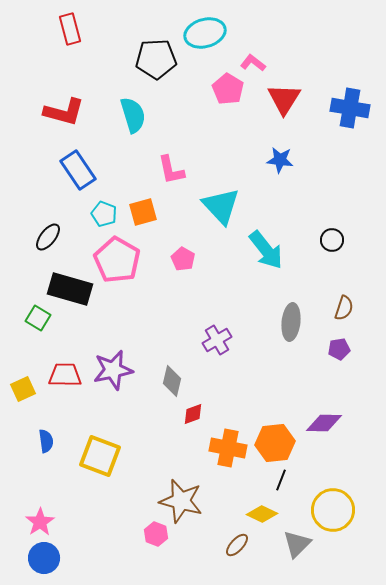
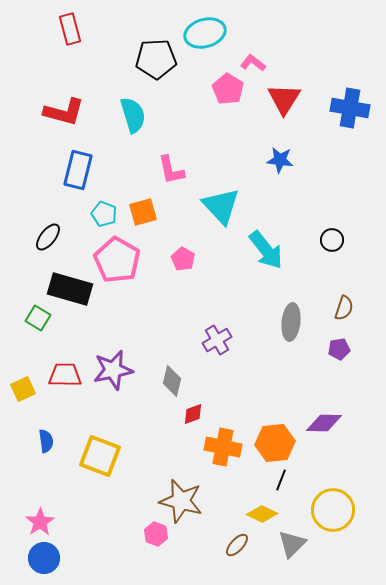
blue rectangle at (78, 170): rotated 48 degrees clockwise
orange cross at (228, 448): moved 5 px left, 1 px up
gray triangle at (297, 544): moved 5 px left
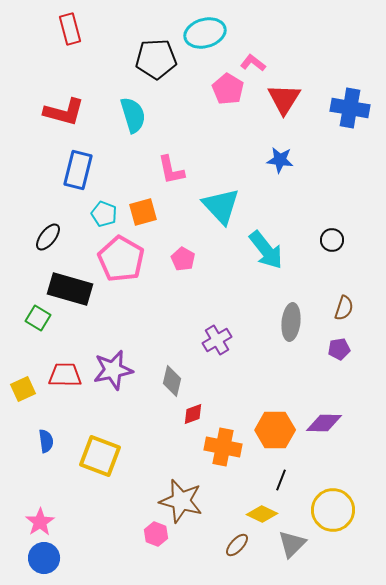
pink pentagon at (117, 260): moved 4 px right, 1 px up
orange hexagon at (275, 443): moved 13 px up; rotated 6 degrees clockwise
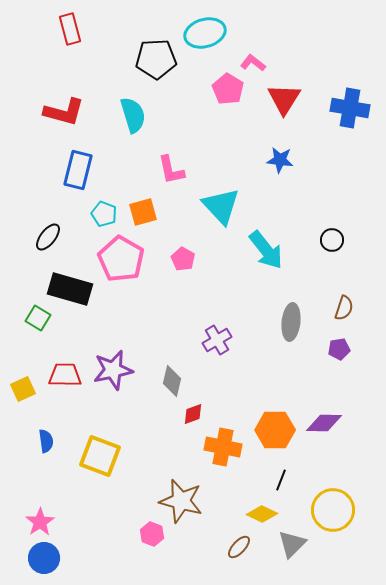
pink hexagon at (156, 534): moved 4 px left
brown ellipse at (237, 545): moved 2 px right, 2 px down
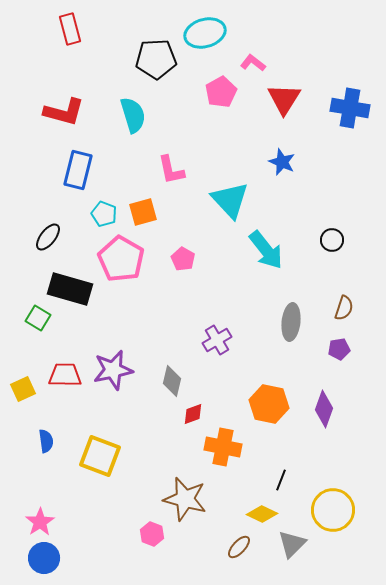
pink pentagon at (228, 89): moved 7 px left, 3 px down; rotated 12 degrees clockwise
blue star at (280, 160): moved 2 px right, 2 px down; rotated 16 degrees clockwise
cyan triangle at (221, 206): moved 9 px right, 6 px up
purple diamond at (324, 423): moved 14 px up; rotated 72 degrees counterclockwise
orange hexagon at (275, 430): moved 6 px left, 26 px up; rotated 12 degrees clockwise
brown star at (181, 501): moved 4 px right, 2 px up
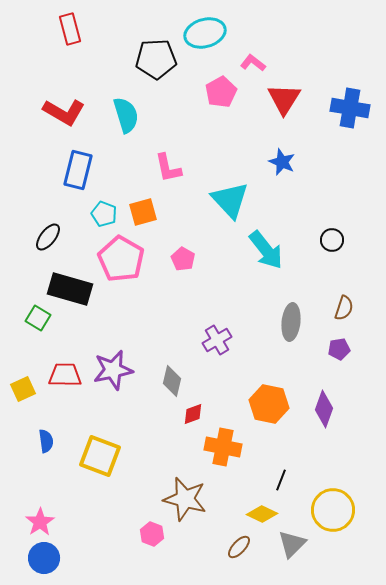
red L-shape at (64, 112): rotated 15 degrees clockwise
cyan semicircle at (133, 115): moved 7 px left
pink L-shape at (171, 170): moved 3 px left, 2 px up
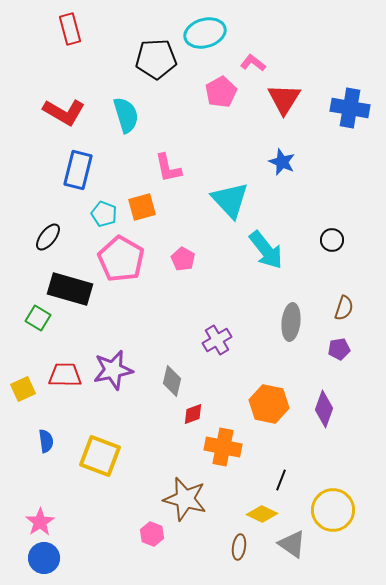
orange square at (143, 212): moved 1 px left, 5 px up
gray triangle at (292, 544): rotated 40 degrees counterclockwise
brown ellipse at (239, 547): rotated 35 degrees counterclockwise
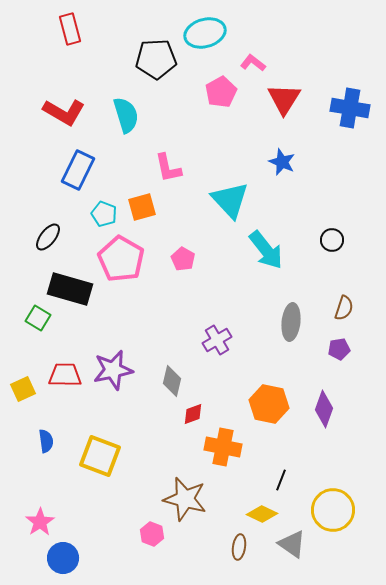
blue rectangle at (78, 170): rotated 12 degrees clockwise
blue circle at (44, 558): moved 19 px right
